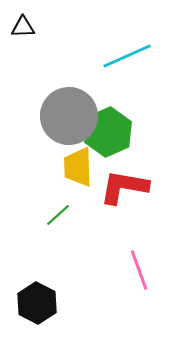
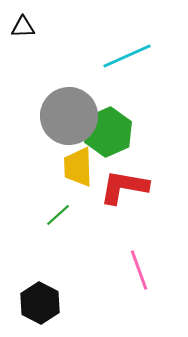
black hexagon: moved 3 px right
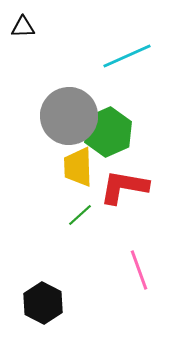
green line: moved 22 px right
black hexagon: moved 3 px right
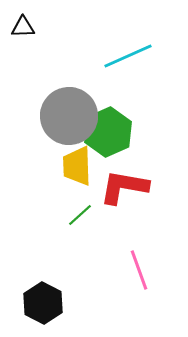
cyan line: moved 1 px right
yellow trapezoid: moved 1 px left, 1 px up
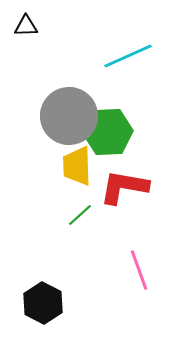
black triangle: moved 3 px right, 1 px up
green hexagon: rotated 21 degrees clockwise
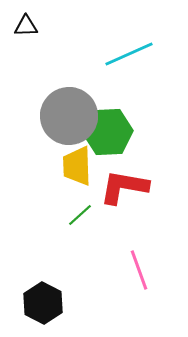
cyan line: moved 1 px right, 2 px up
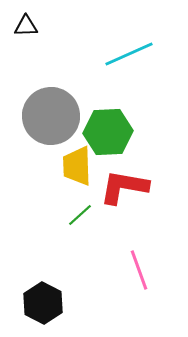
gray circle: moved 18 px left
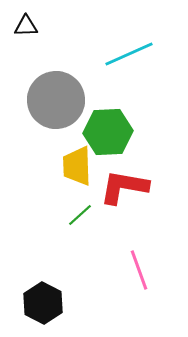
gray circle: moved 5 px right, 16 px up
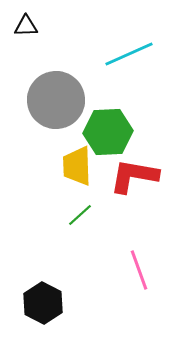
red L-shape: moved 10 px right, 11 px up
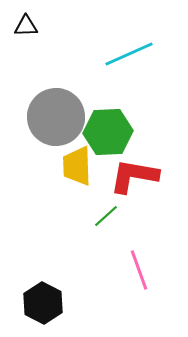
gray circle: moved 17 px down
green line: moved 26 px right, 1 px down
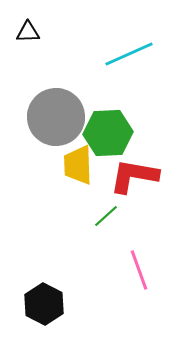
black triangle: moved 2 px right, 6 px down
green hexagon: moved 1 px down
yellow trapezoid: moved 1 px right, 1 px up
black hexagon: moved 1 px right, 1 px down
